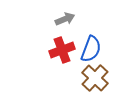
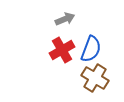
red cross: rotated 10 degrees counterclockwise
brown cross: rotated 12 degrees counterclockwise
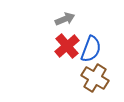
red cross: moved 5 px right, 4 px up; rotated 10 degrees counterclockwise
